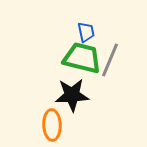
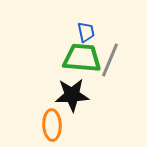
green trapezoid: rotated 9 degrees counterclockwise
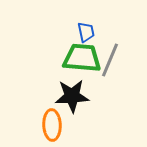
black star: moved 1 px down
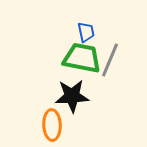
green trapezoid: rotated 6 degrees clockwise
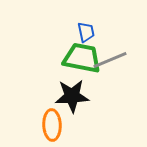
gray line: rotated 44 degrees clockwise
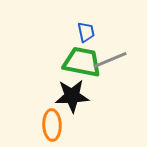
green trapezoid: moved 4 px down
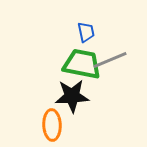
green trapezoid: moved 2 px down
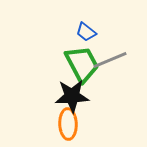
blue trapezoid: rotated 140 degrees clockwise
green trapezoid: rotated 51 degrees clockwise
orange ellipse: moved 16 px right, 1 px up
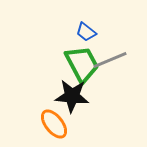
black star: rotated 8 degrees clockwise
orange ellipse: moved 14 px left; rotated 36 degrees counterclockwise
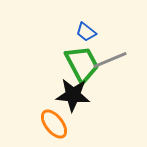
black star: moved 1 px right, 1 px up
